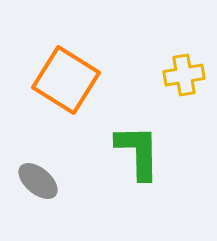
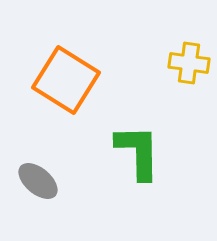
yellow cross: moved 5 px right, 12 px up; rotated 18 degrees clockwise
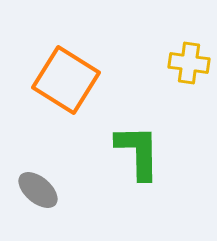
gray ellipse: moved 9 px down
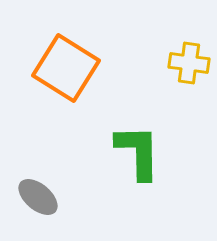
orange square: moved 12 px up
gray ellipse: moved 7 px down
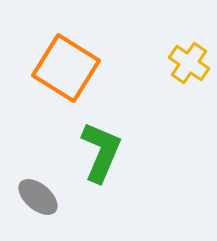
yellow cross: rotated 27 degrees clockwise
green L-shape: moved 37 px left; rotated 24 degrees clockwise
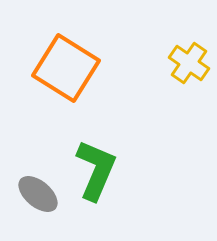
green L-shape: moved 5 px left, 18 px down
gray ellipse: moved 3 px up
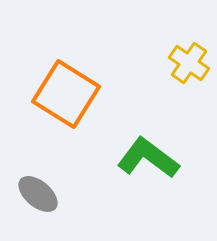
orange square: moved 26 px down
green L-shape: moved 52 px right, 12 px up; rotated 76 degrees counterclockwise
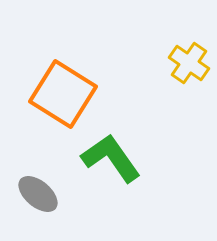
orange square: moved 3 px left
green L-shape: moved 37 px left; rotated 18 degrees clockwise
